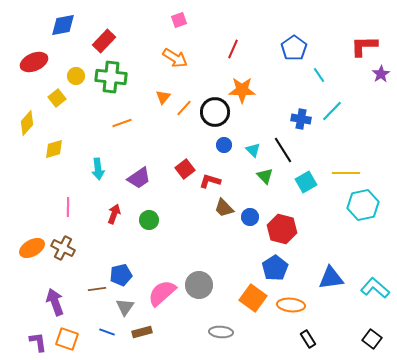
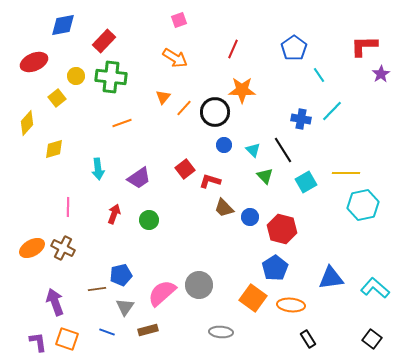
brown rectangle at (142, 332): moved 6 px right, 2 px up
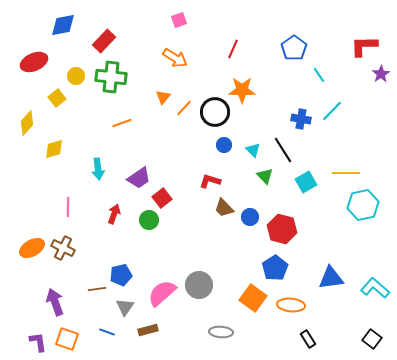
red square at (185, 169): moved 23 px left, 29 px down
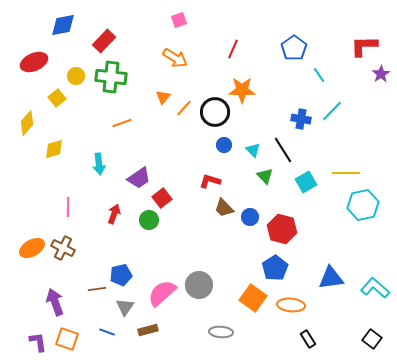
cyan arrow at (98, 169): moved 1 px right, 5 px up
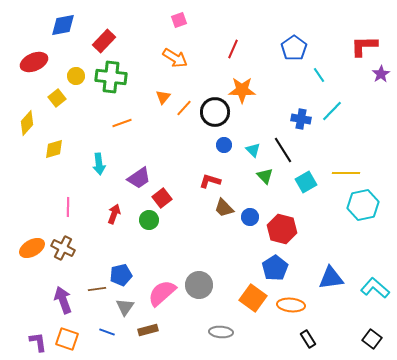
purple arrow at (55, 302): moved 8 px right, 2 px up
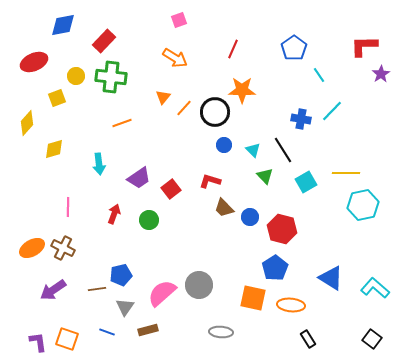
yellow square at (57, 98): rotated 18 degrees clockwise
red square at (162, 198): moved 9 px right, 9 px up
blue triangle at (331, 278): rotated 40 degrees clockwise
orange square at (253, 298): rotated 24 degrees counterclockwise
purple arrow at (63, 300): moved 10 px left, 10 px up; rotated 104 degrees counterclockwise
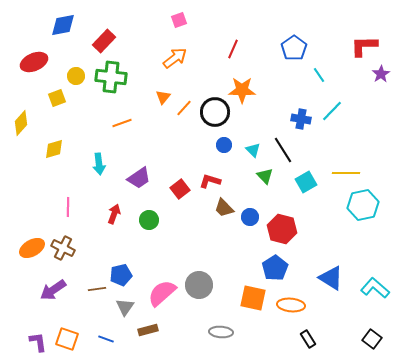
orange arrow at (175, 58): rotated 70 degrees counterclockwise
yellow diamond at (27, 123): moved 6 px left
red square at (171, 189): moved 9 px right
blue line at (107, 332): moved 1 px left, 7 px down
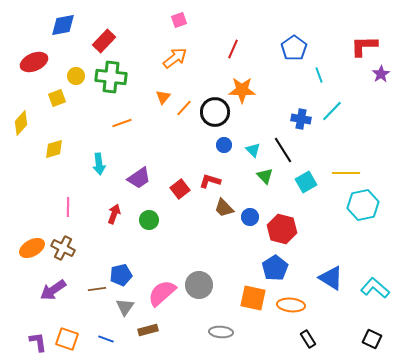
cyan line at (319, 75): rotated 14 degrees clockwise
black square at (372, 339): rotated 12 degrees counterclockwise
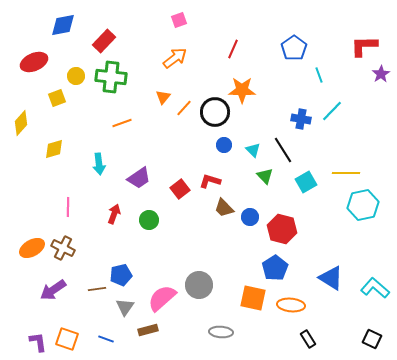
pink semicircle at (162, 293): moved 5 px down
